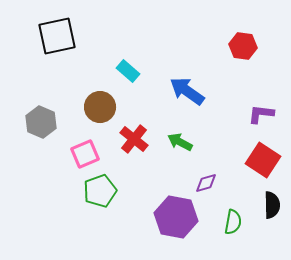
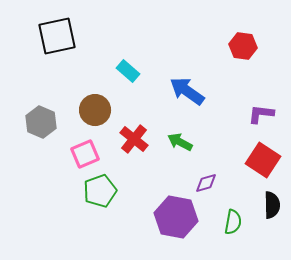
brown circle: moved 5 px left, 3 px down
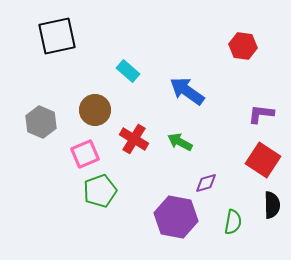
red cross: rotated 8 degrees counterclockwise
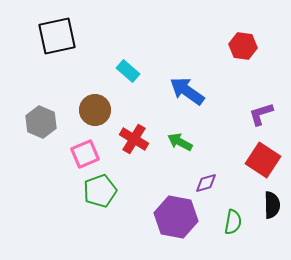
purple L-shape: rotated 24 degrees counterclockwise
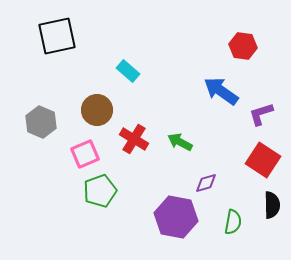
blue arrow: moved 34 px right
brown circle: moved 2 px right
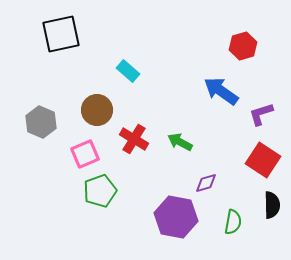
black square: moved 4 px right, 2 px up
red hexagon: rotated 24 degrees counterclockwise
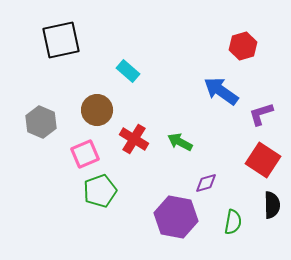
black square: moved 6 px down
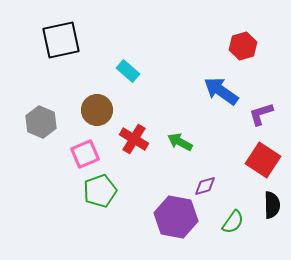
purple diamond: moved 1 px left, 3 px down
green semicircle: rotated 25 degrees clockwise
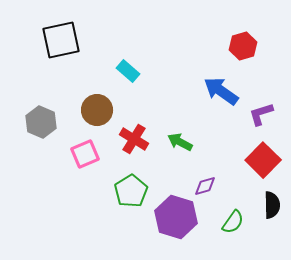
red square: rotated 12 degrees clockwise
green pentagon: moved 31 px right; rotated 12 degrees counterclockwise
purple hexagon: rotated 6 degrees clockwise
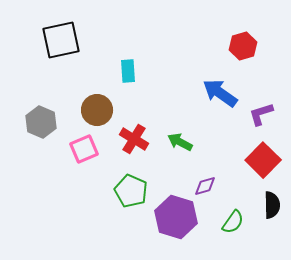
cyan rectangle: rotated 45 degrees clockwise
blue arrow: moved 1 px left, 2 px down
pink square: moved 1 px left, 5 px up
green pentagon: rotated 16 degrees counterclockwise
